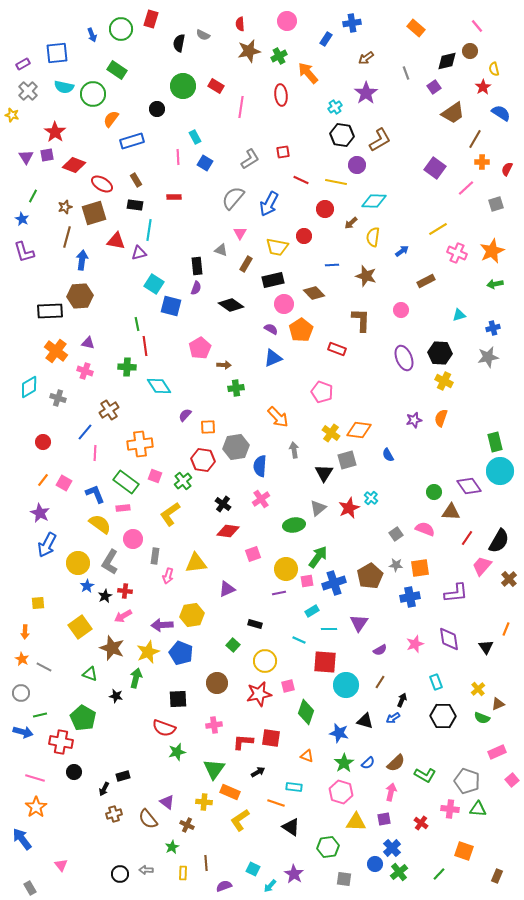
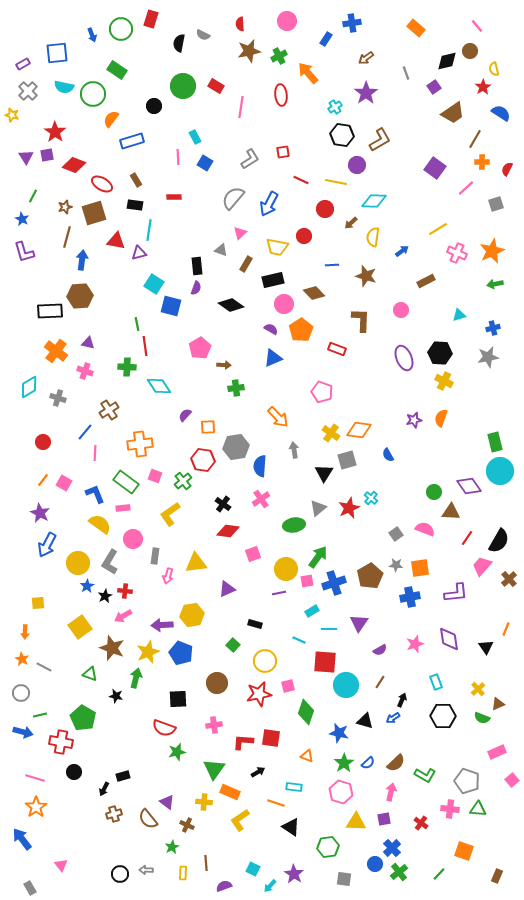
black circle at (157, 109): moved 3 px left, 3 px up
pink triangle at (240, 233): rotated 16 degrees clockwise
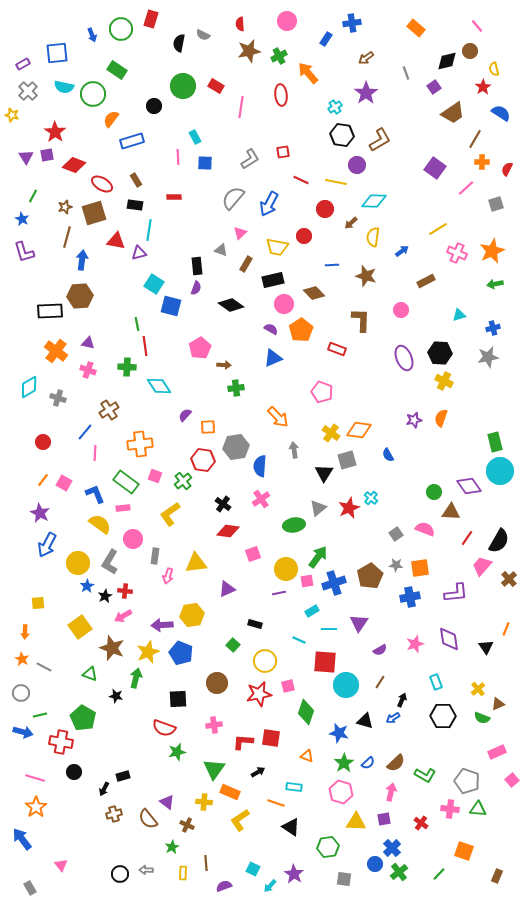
blue square at (205, 163): rotated 28 degrees counterclockwise
pink cross at (85, 371): moved 3 px right, 1 px up
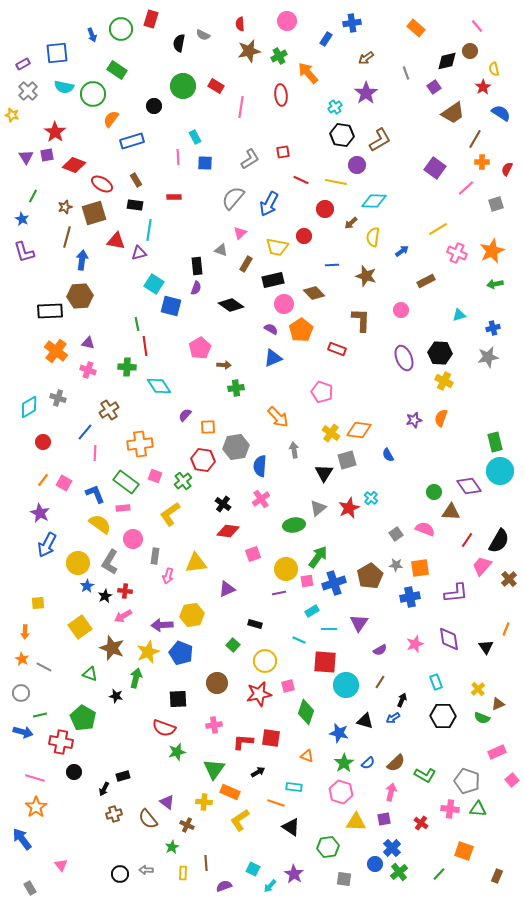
cyan diamond at (29, 387): moved 20 px down
red line at (467, 538): moved 2 px down
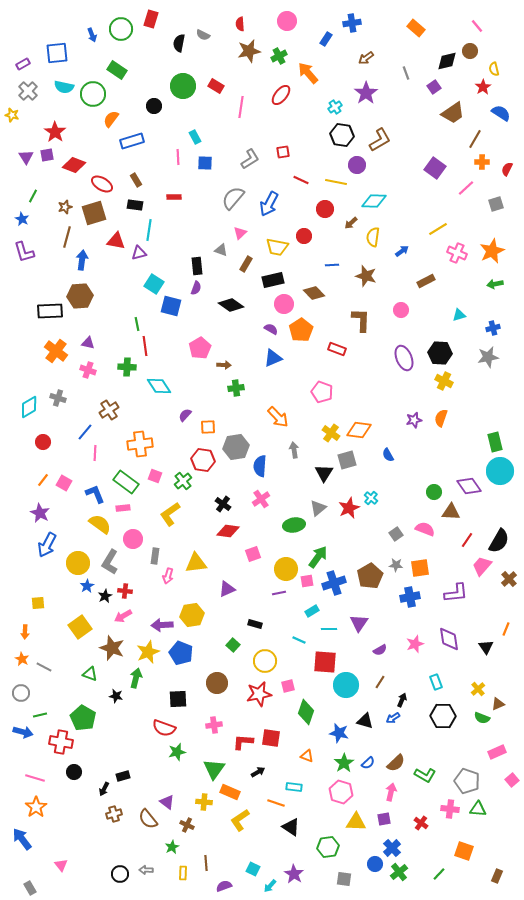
red ellipse at (281, 95): rotated 45 degrees clockwise
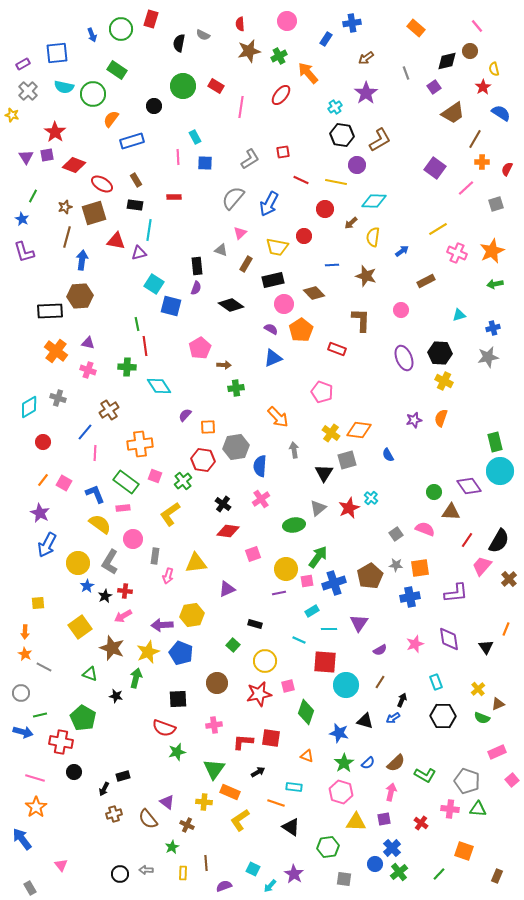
orange star at (22, 659): moved 3 px right, 5 px up
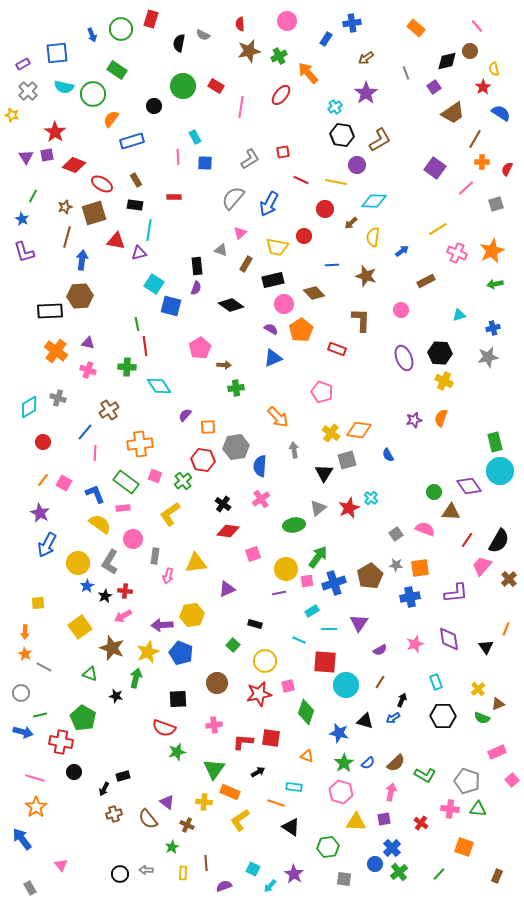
orange square at (464, 851): moved 4 px up
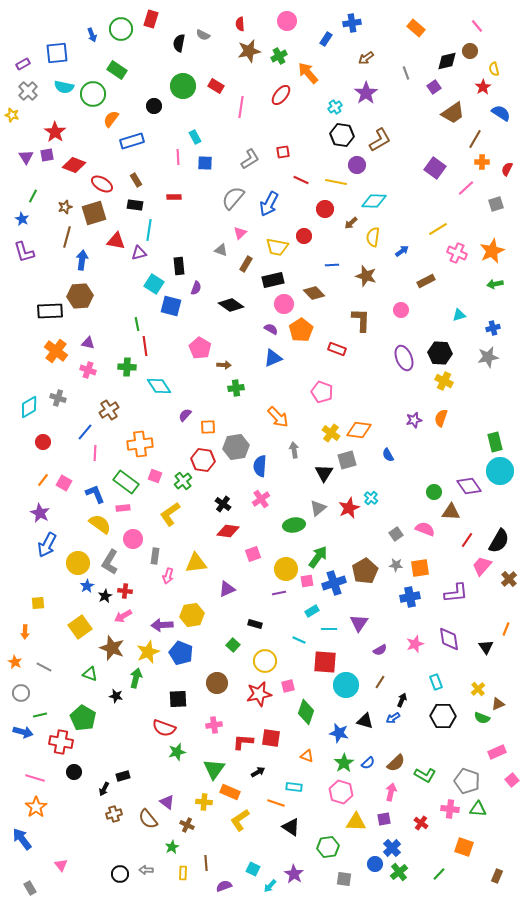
black rectangle at (197, 266): moved 18 px left
pink pentagon at (200, 348): rotated 10 degrees counterclockwise
brown pentagon at (370, 576): moved 5 px left, 5 px up
orange star at (25, 654): moved 10 px left, 8 px down
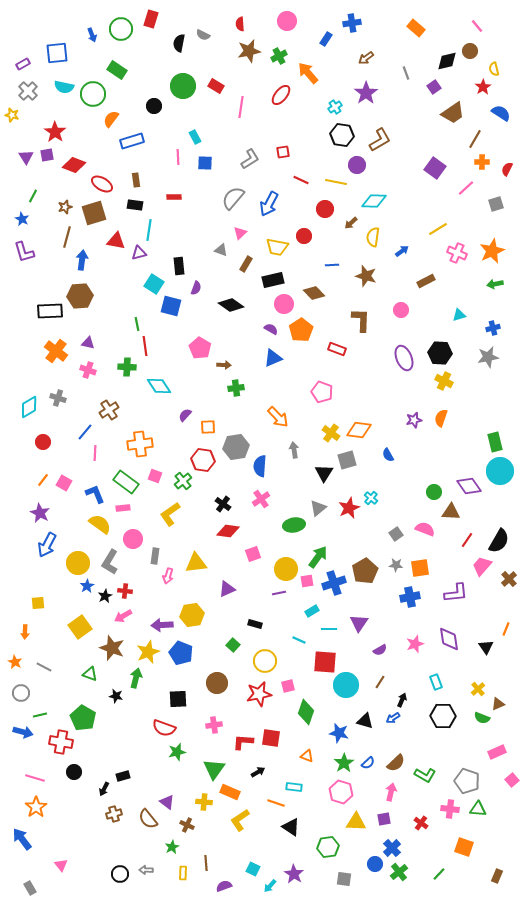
brown rectangle at (136, 180): rotated 24 degrees clockwise
